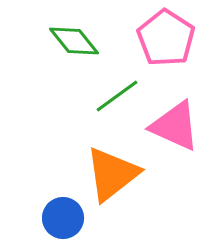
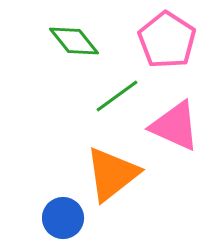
pink pentagon: moved 1 px right, 2 px down
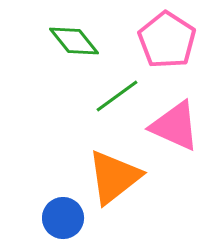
orange triangle: moved 2 px right, 3 px down
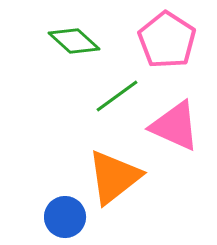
green diamond: rotated 9 degrees counterclockwise
blue circle: moved 2 px right, 1 px up
